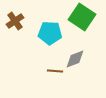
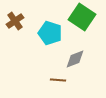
cyan pentagon: rotated 15 degrees clockwise
brown line: moved 3 px right, 9 px down
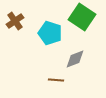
brown line: moved 2 px left
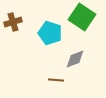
brown cross: moved 2 px left, 1 px down; rotated 18 degrees clockwise
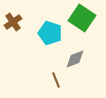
green square: moved 1 px down
brown cross: rotated 18 degrees counterclockwise
brown line: rotated 63 degrees clockwise
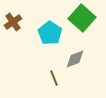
green square: rotated 8 degrees clockwise
cyan pentagon: rotated 15 degrees clockwise
brown line: moved 2 px left, 2 px up
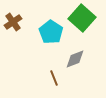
cyan pentagon: moved 1 px right, 1 px up
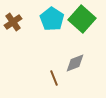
green square: moved 1 px down
cyan pentagon: moved 1 px right, 13 px up
gray diamond: moved 4 px down
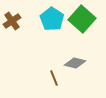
brown cross: moved 1 px left, 1 px up
gray diamond: rotated 35 degrees clockwise
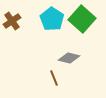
gray diamond: moved 6 px left, 5 px up
